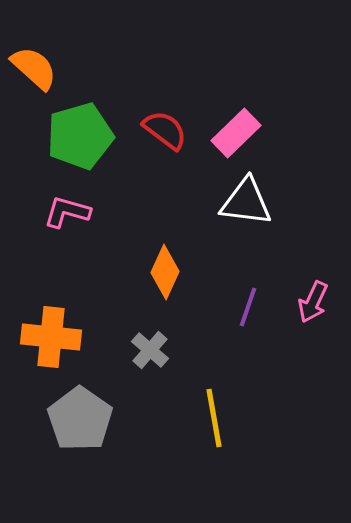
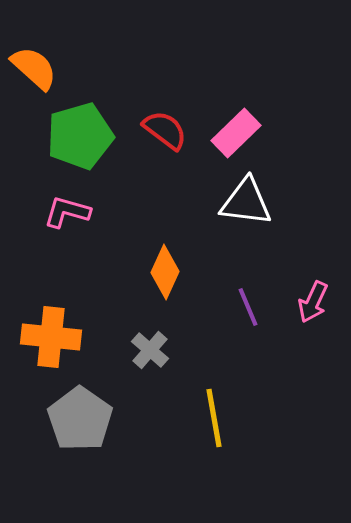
purple line: rotated 42 degrees counterclockwise
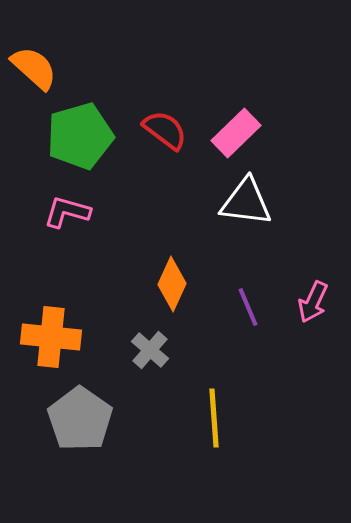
orange diamond: moved 7 px right, 12 px down
yellow line: rotated 6 degrees clockwise
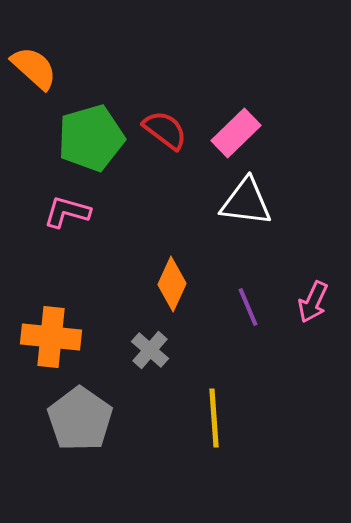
green pentagon: moved 11 px right, 2 px down
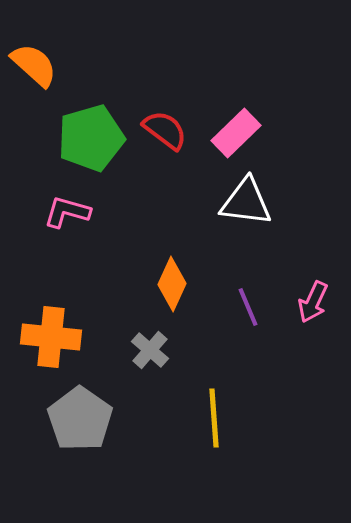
orange semicircle: moved 3 px up
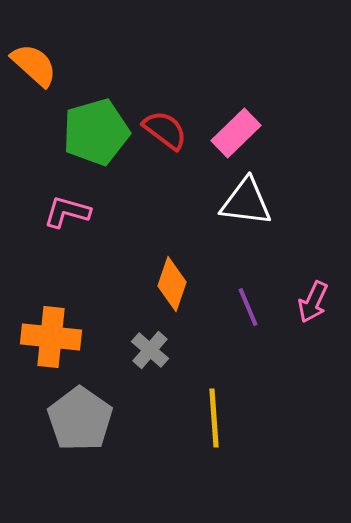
green pentagon: moved 5 px right, 6 px up
orange diamond: rotated 6 degrees counterclockwise
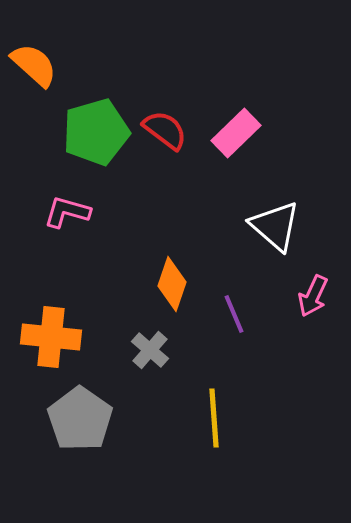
white triangle: moved 29 px right, 24 px down; rotated 34 degrees clockwise
pink arrow: moved 6 px up
purple line: moved 14 px left, 7 px down
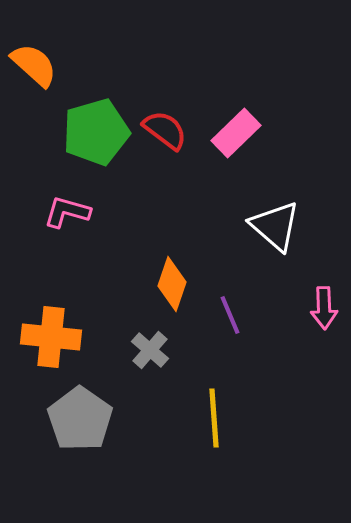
pink arrow: moved 11 px right, 12 px down; rotated 27 degrees counterclockwise
purple line: moved 4 px left, 1 px down
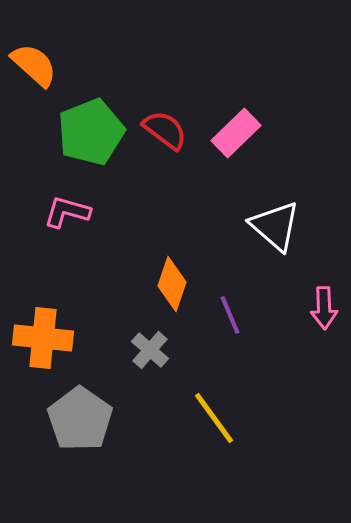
green pentagon: moved 5 px left; rotated 6 degrees counterclockwise
orange cross: moved 8 px left, 1 px down
yellow line: rotated 32 degrees counterclockwise
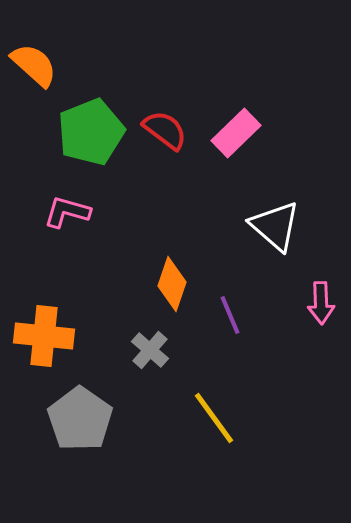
pink arrow: moved 3 px left, 5 px up
orange cross: moved 1 px right, 2 px up
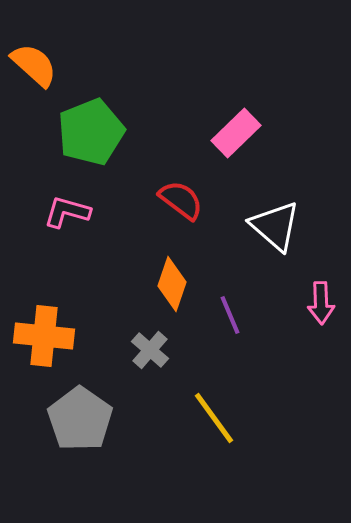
red semicircle: moved 16 px right, 70 px down
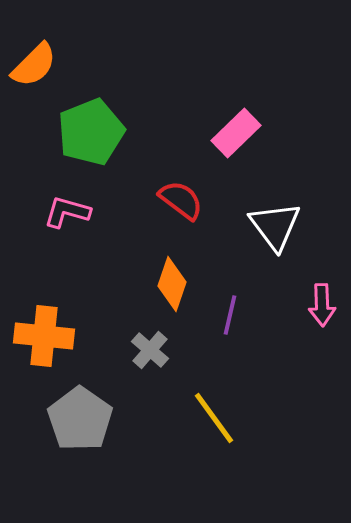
orange semicircle: rotated 93 degrees clockwise
white triangle: rotated 12 degrees clockwise
pink arrow: moved 1 px right, 2 px down
purple line: rotated 36 degrees clockwise
